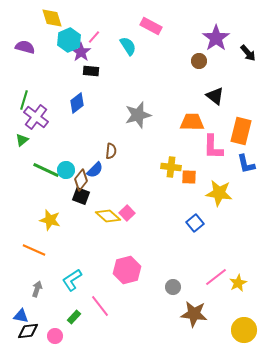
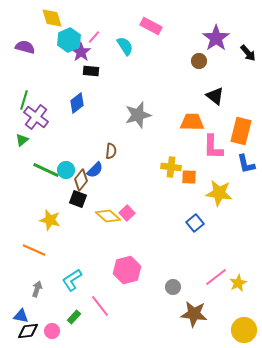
cyan semicircle at (128, 46): moved 3 px left
black square at (81, 196): moved 3 px left, 3 px down
pink circle at (55, 336): moved 3 px left, 5 px up
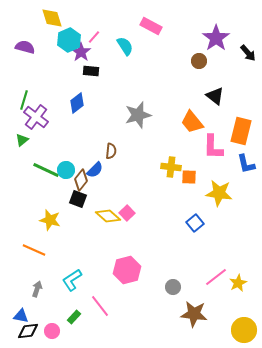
orange trapezoid at (192, 122): rotated 130 degrees counterclockwise
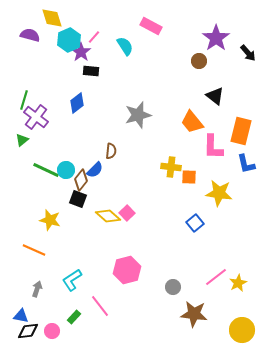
purple semicircle at (25, 47): moved 5 px right, 12 px up
yellow circle at (244, 330): moved 2 px left
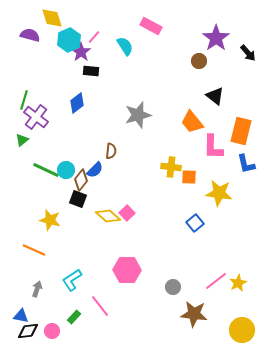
pink hexagon at (127, 270): rotated 16 degrees clockwise
pink line at (216, 277): moved 4 px down
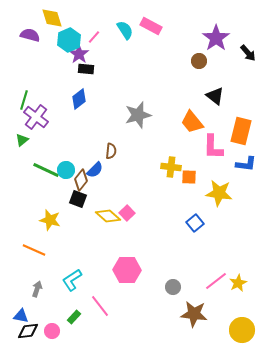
cyan semicircle at (125, 46): moved 16 px up
purple star at (81, 52): moved 2 px left, 2 px down
black rectangle at (91, 71): moved 5 px left, 2 px up
blue diamond at (77, 103): moved 2 px right, 4 px up
blue L-shape at (246, 164): rotated 70 degrees counterclockwise
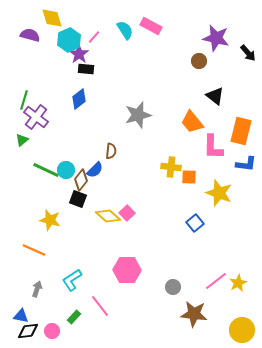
purple star at (216, 38): rotated 24 degrees counterclockwise
yellow star at (219, 193): rotated 12 degrees clockwise
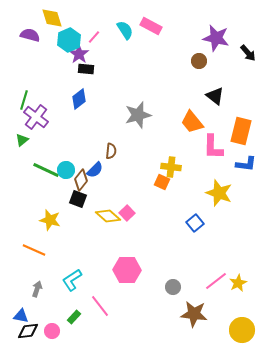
orange square at (189, 177): moved 27 px left, 5 px down; rotated 21 degrees clockwise
